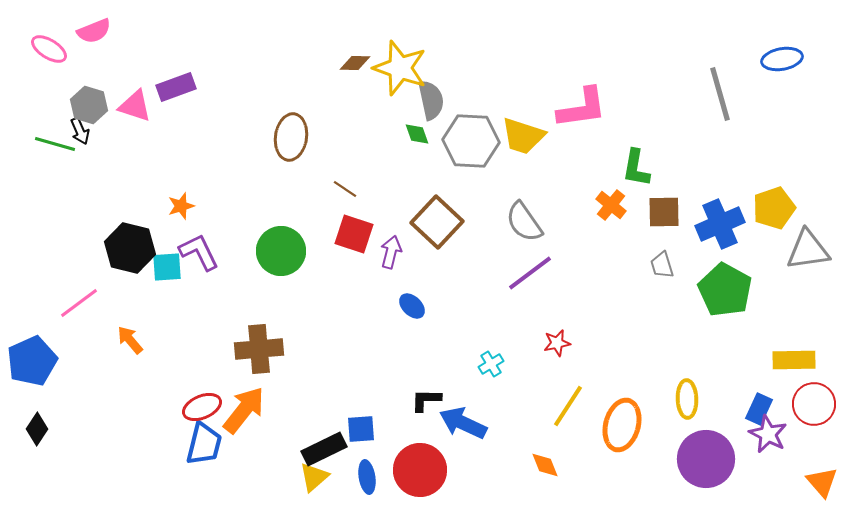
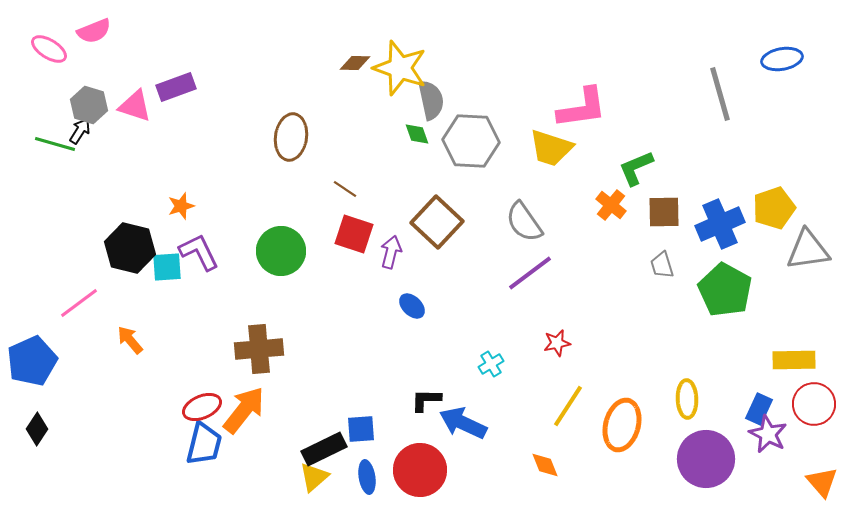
black arrow at (80, 131): rotated 124 degrees counterclockwise
yellow trapezoid at (523, 136): moved 28 px right, 12 px down
green L-shape at (636, 168): rotated 57 degrees clockwise
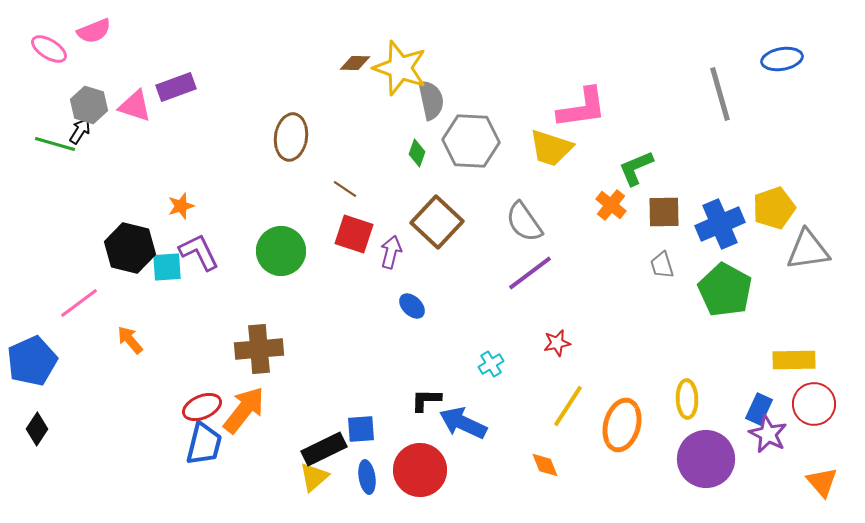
green diamond at (417, 134): moved 19 px down; rotated 40 degrees clockwise
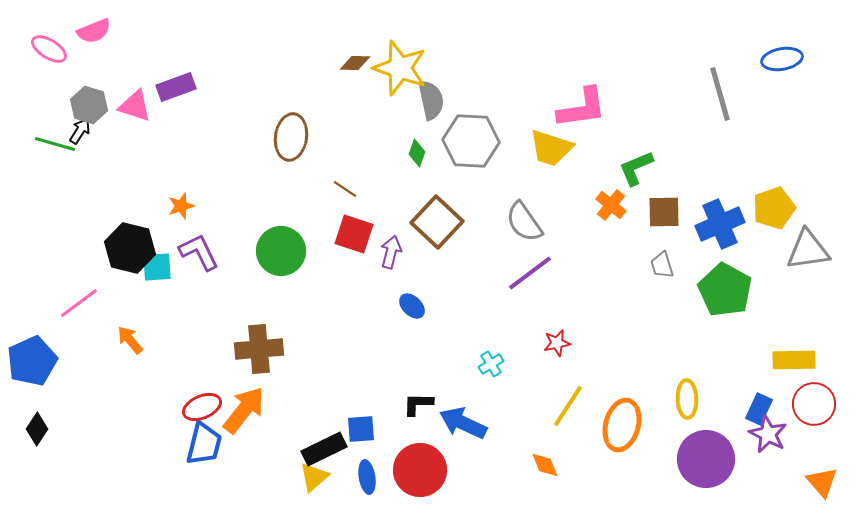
cyan square at (167, 267): moved 10 px left
black L-shape at (426, 400): moved 8 px left, 4 px down
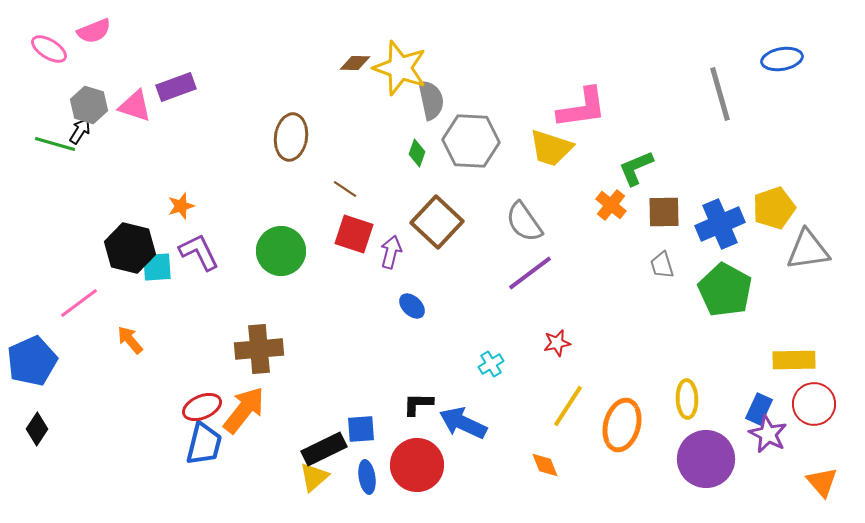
red circle at (420, 470): moved 3 px left, 5 px up
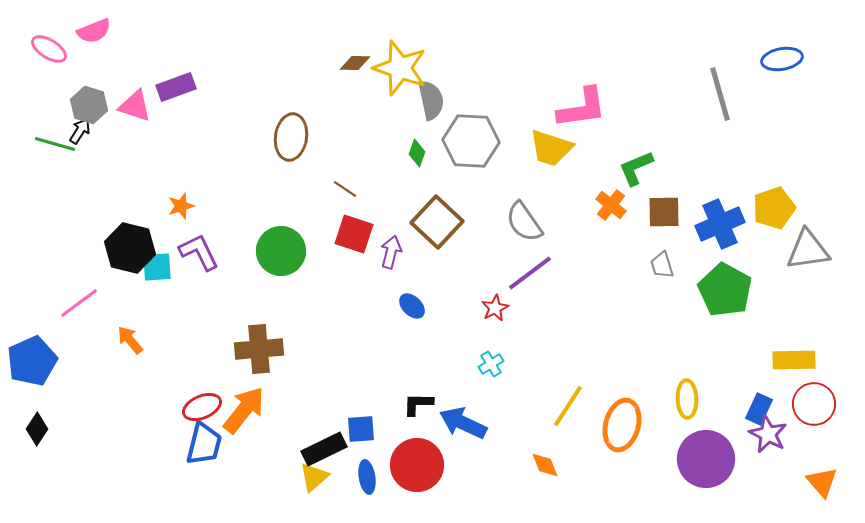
red star at (557, 343): moved 62 px left, 35 px up; rotated 16 degrees counterclockwise
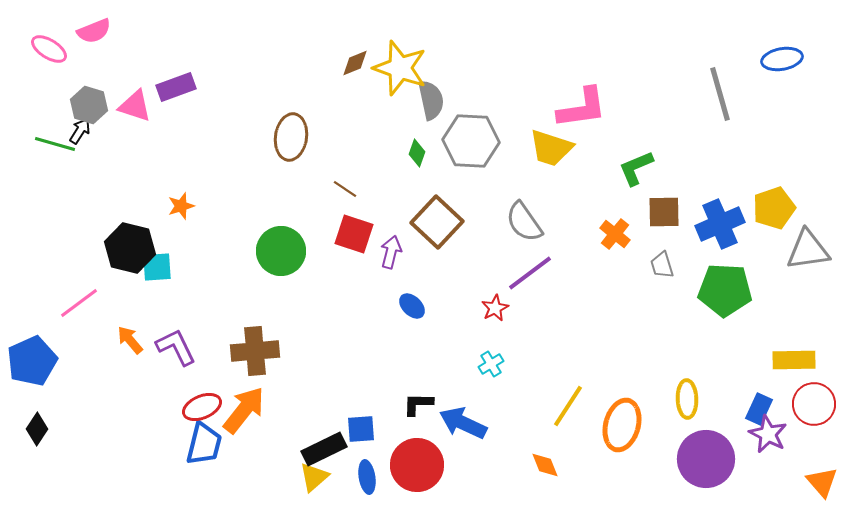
brown diamond at (355, 63): rotated 24 degrees counterclockwise
orange cross at (611, 205): moved 4 px right, 29 px down
purple L-shape at (199, 252): moved 23 px left, 95 px down
green pentagon at (725, 290): rotated 26 degrees counterclockwise
brown cross at (259, 349): moved 4 px left, 2 px down
